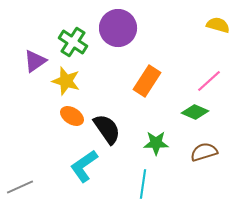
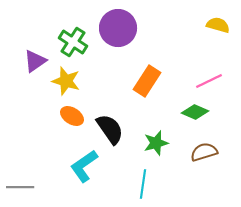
pink line: rotated 16 degrees clockwise
black semicircle: moved 3 px right
green star: rotated 15 degrees counterclockwise
gray line: rotated 24 degrees clockwise
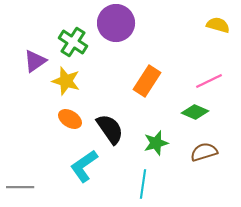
purple circle: moved 2 px left, 5 px up
orange ellipse: moved 2 px left, 3 px down
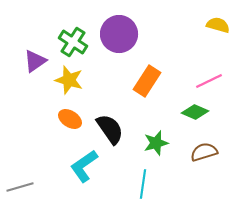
purple circle: moved 3 px right, 11 px down
yellow star: moved 3 px right, 1 px up
gray line: rotated 16 degrees counterclockwise
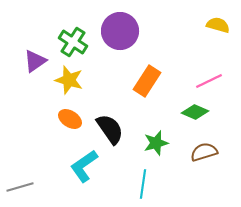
purple circle: moved 1 px right, 3 px up
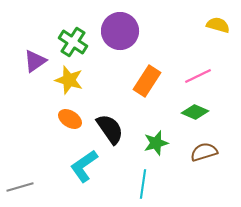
pink line: moved 11 px left, 5 px up
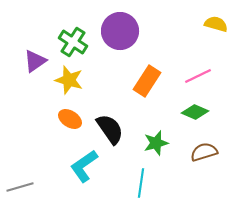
yellow semicircle: moved 2 px left, 1 px up
cyan line: moved 2 px left, 1 px up
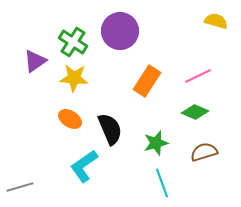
yellow semicircle: moved 3 px up
yellow star: moved 5 px right, 2 px up; rotated 12 degrees counterclockwise
black semicircle: rotated 12 degrees clockwise
cyan line: moved 21 px right; rotated 28 degrees counterclockwise
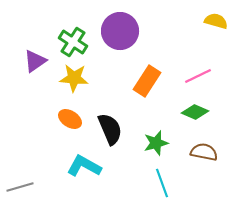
brown semicircle: rotated 28 degrees clockwise
cyan L-shape: rotated 64 degrees clockwise
